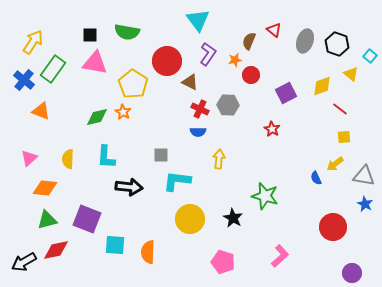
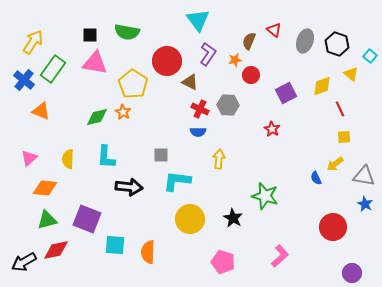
red line at (340, 109): rotated 28 degrees clockwise
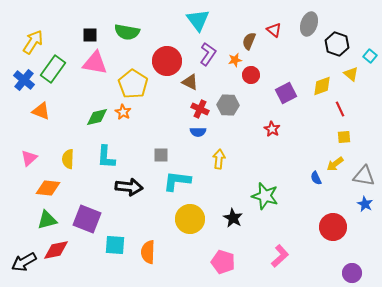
gray ellipse at (305, 41): moved 4 px right, 17 px up
orange diamond at (45, 188): moved 3 px right
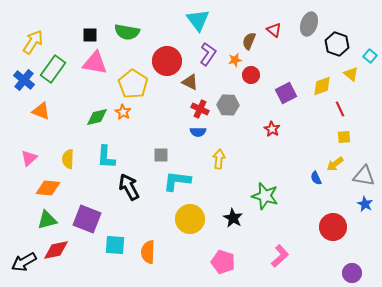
black arrow at (129, 187): rotated 124 degrees counterclockwise
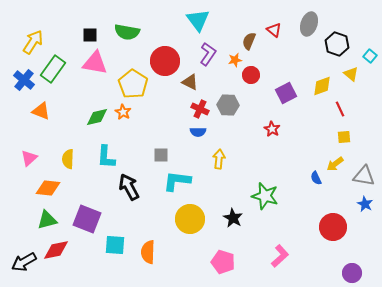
red circle at (167, 61): moved 2 px left
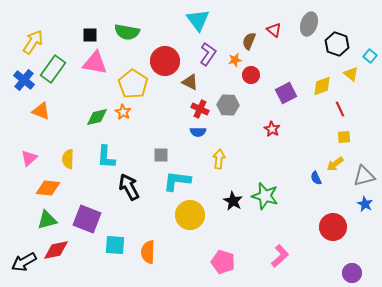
gray triangle at (364, 176): rotated 25 degrees counterclockwise
black star at (233, 218): moved 17 px up
yellow circle at (190, 219): moved 4 px up
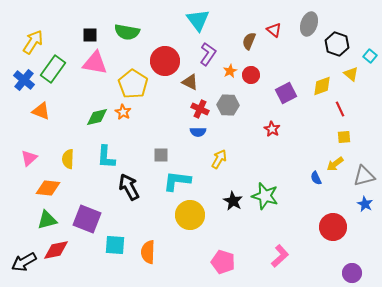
orange star at (235, 60): moved 5 px left, 11 px down; rotated 16 degrees counterclockwise
yellow arrow at (219, 159): rotated 24 degrees clockwise
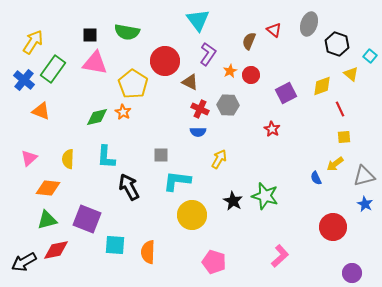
yellow circle at (190, 215): moved 2 px right
pink pentagon at (223, 262): moved 9 px left
